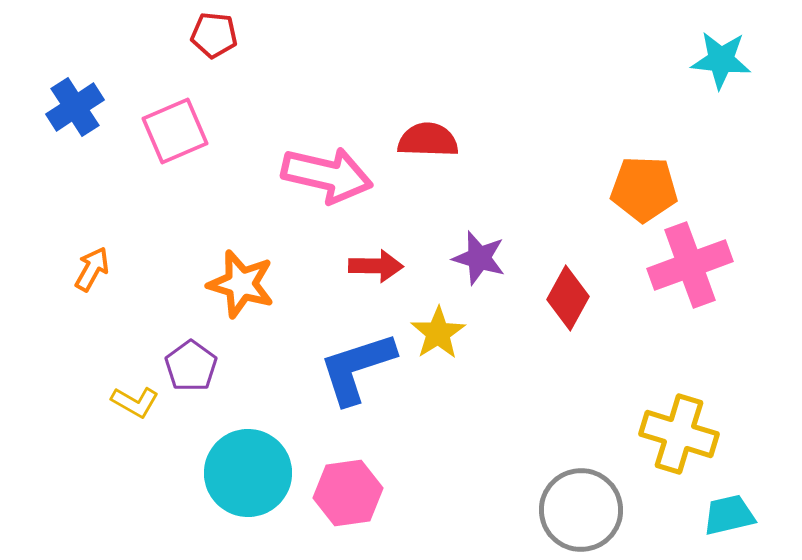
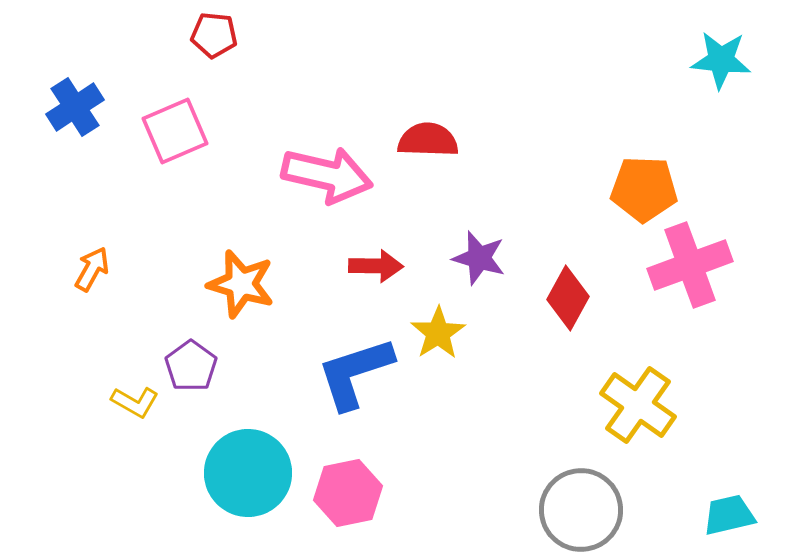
blue L-shape: moved 2 px left, 5 px down
yellow cross: moved 41 px left, 29 px up; rotated 18 degrees clockwise
pink hexagon: rotated 4 degrees counterclockwise
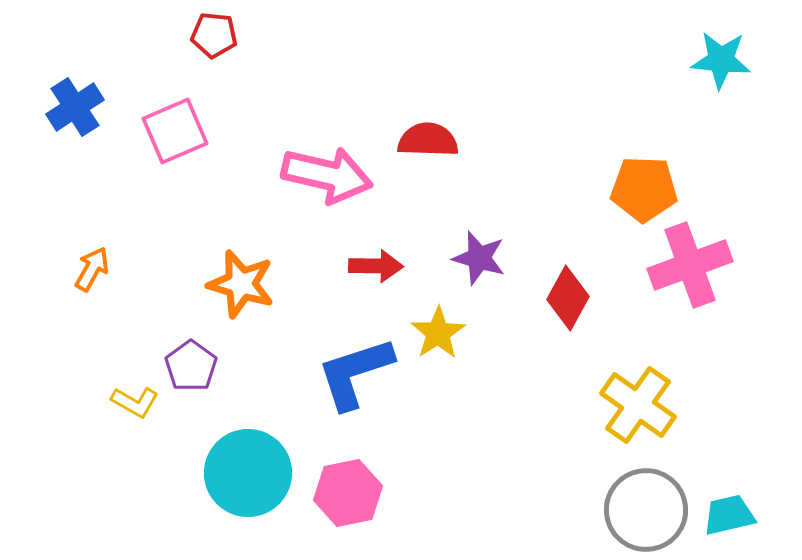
gray circle: moved 65 px right
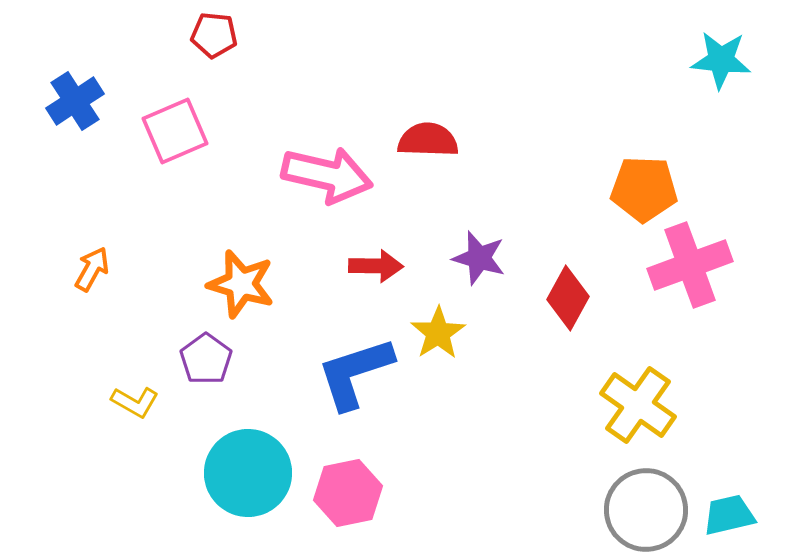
blue cross: moved 6 px up
purple pentagon: moved 15 px right, 7 px up
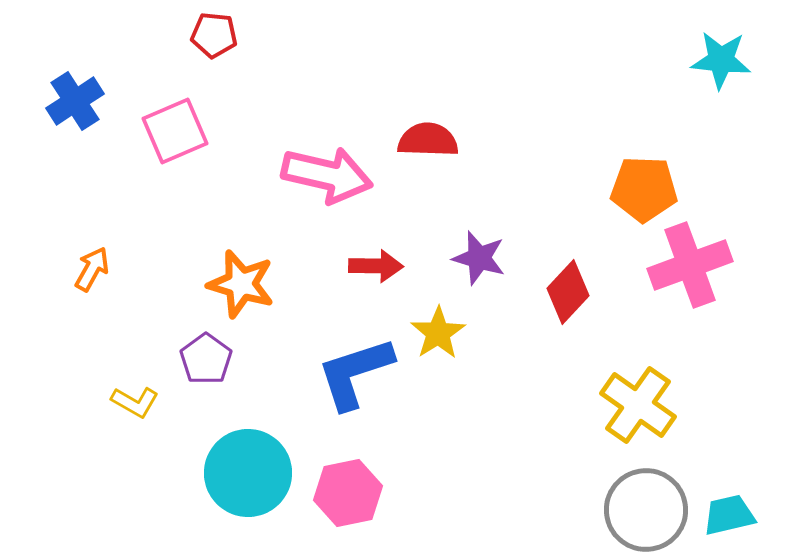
red diamond: moved 6 px up; rotated 14 degrees clockwise
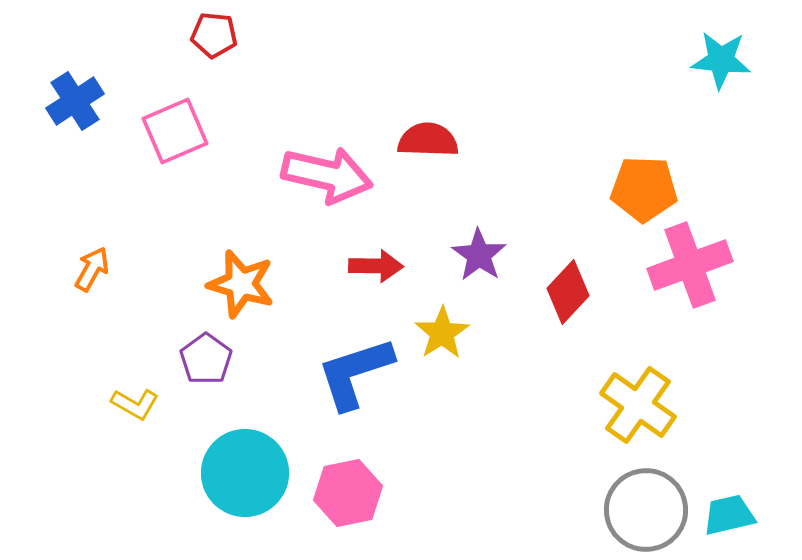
purple star: moved 3 px up; rotated 18 degrees clockwise
yellow star: moved 4 px right
yellow L-shape: moved 2 px down
cyan circle: moved 3 px left
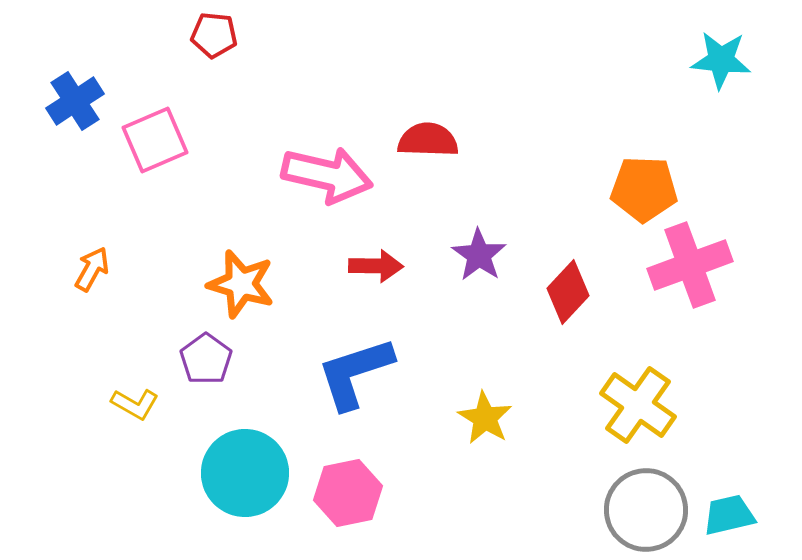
pink square: moved 20 px left, 9 px down
yellow star: moved 43 px right, 85 px down; rotated 8 degrees counterclockwise
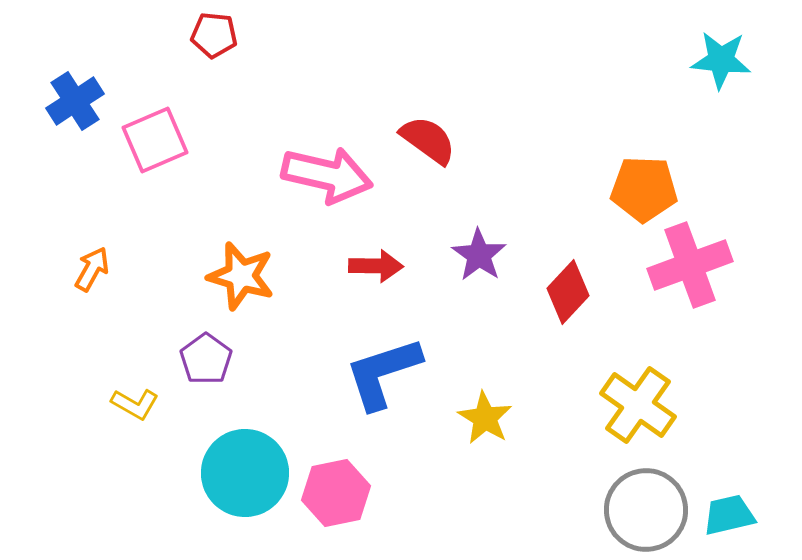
red semicircle: rotated 34 degrees clockwise
orange star: moved 8 px up
blue L-shape: moved 28 px right
pink hexagon: moved 12 px left
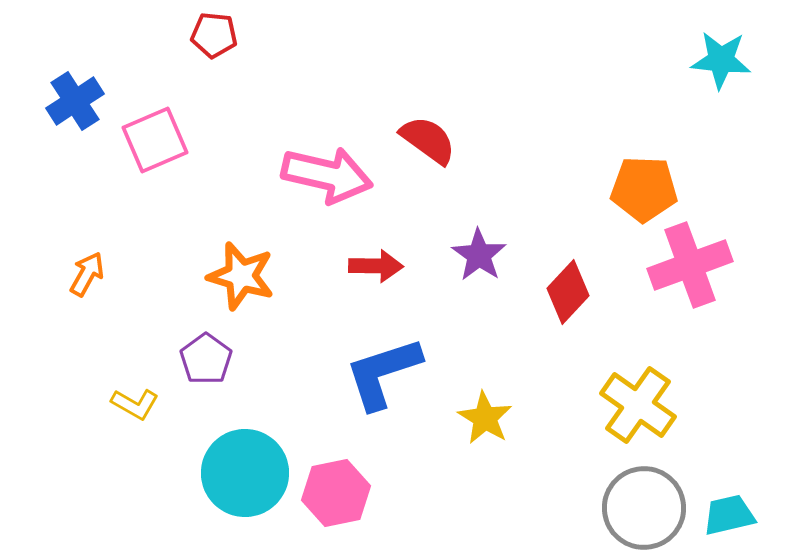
orange arrow: moved 5 px left, 5 px down
gray circle: moved 2 px left, 2 px up
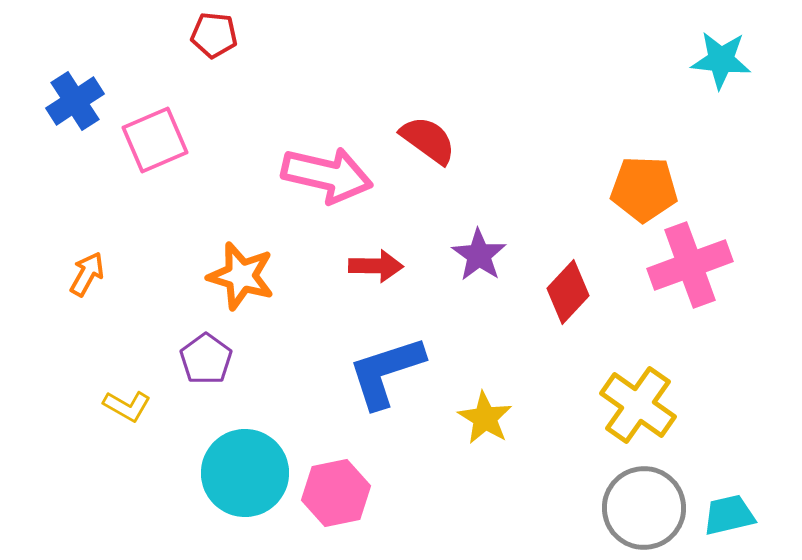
blue L-shape: moved 3 px right, 1 px up
yellow L-shape: moved 8 px left, 2 px down
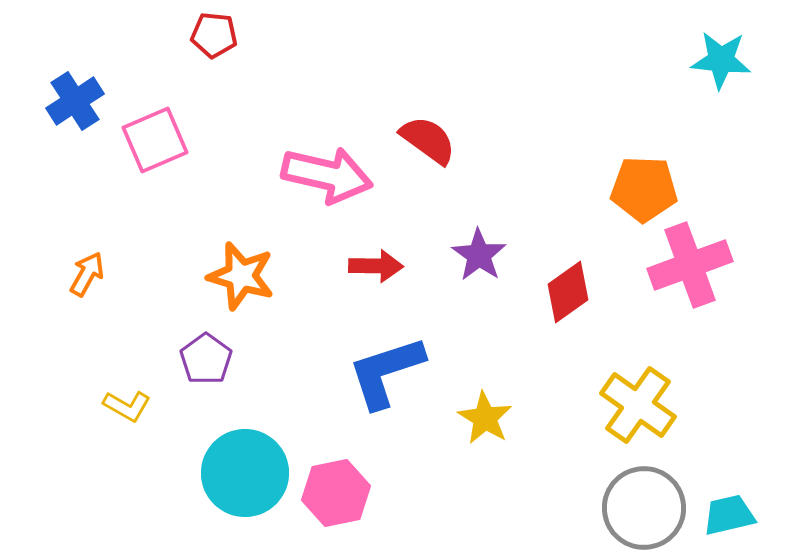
red diamond: rotated 12 degrees clockwise
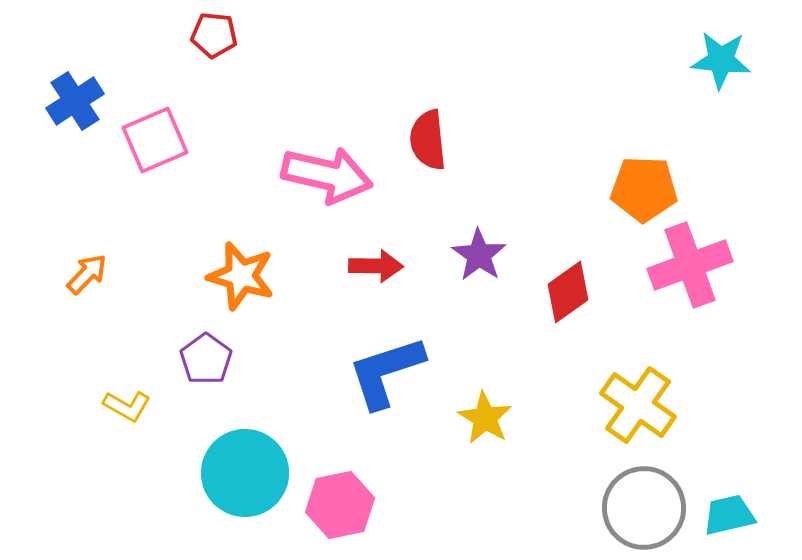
red semicircle: rotated 132 degrees counterclockwise
orange arrow: rotated 15 degrees clockwise
pink hexagon: moved 4 px right, 12 px down
